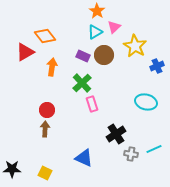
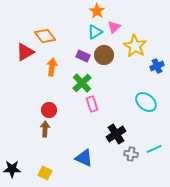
cyan ellipse: rotated 25 degrees clockwise
red circle: moved 2 px right
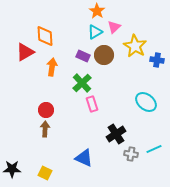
orange diamond: rotated 35 degrees clockwise
blue cross: moved 6 px up; rotated 32 degrees clockwise
red circle: moved 3 px left
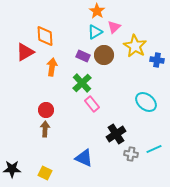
pink rectangle: rotated 21 degrees counterclockwise
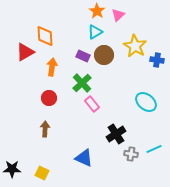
pink triangle: moved 4 px right, 12 px up
red circle: moved 3 px right, 12 px up
yellow square: moved 3 px left
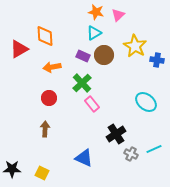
orange star: moved 1 px left, 1 px down; rotated 21 degrees counterclockwise
cyan triangle: moved 1 px left, 1 px down
red triangle: moved 6 px left, 3 px up
orange arrow: rotated 108 degrees counterclockwise
gray cross: rotated 16 degrees clockwise
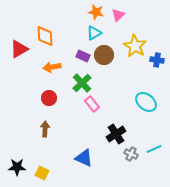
black star: moved 5 px right, 2 px up
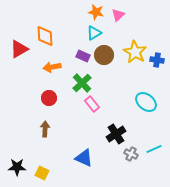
yellow star: moved 6 px down
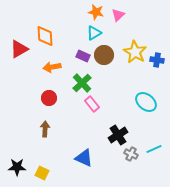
black cross: moved 2 px right, 1 px down
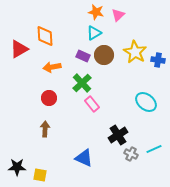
blue cross: moved 1 px right
yellow square: moved 2 px left, 2 px down; rotated 16 degrees counterclockwise
